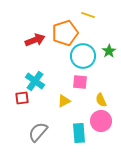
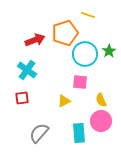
cyan circle: moved 2 px right, 2 px up
cyan cross: moved 8 px left, 11 px up
gray semicircle: moved 1 px right, 1 px down
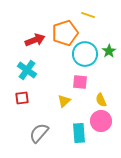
yellow triangle: rotated 16 degrees counterclockwise
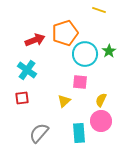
yellow line: moved 11 px right, 5 px up
yellow semicircle: rotated 48 degrees clockwise
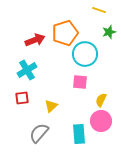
green star: moved 19 px up; rotated 16 degrees clockwise
cyan cross: rotated 24 degrees clockwise
yellow triangle: moved 13 px left, 5 px down
cyan rectangle: moved 1 px down
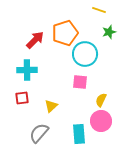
red arrow: rotated 24 degrees counterclockwise
cyan cross: rotated 30 degrees clockwise
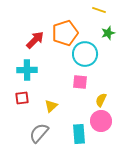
green star: moved 1 px left, 1 px down
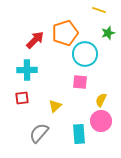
yellow triangle: moved 4 px right
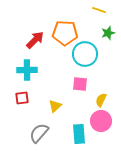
orange pentagon: rotated 20 degrees clockwise
pink square: moved 2 px down
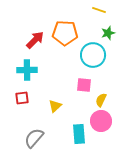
cyan circle: moved 8 px right, 1 px down
pink square: moved 4 px right, 1 px down
gray semicircle: moved 5 px left, 5 px down
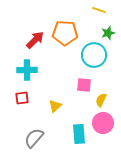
cyan circle: moved 1 px right
pink circle: moved 2 px right, 2 px down
